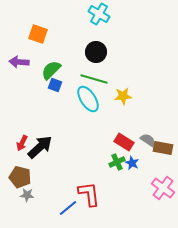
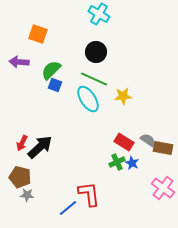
green line: rotated 8 degrees clockwise
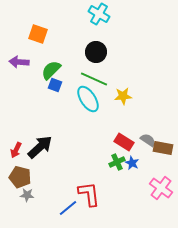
red arrow: moved 6 px left, 7 px down
pink cross: moved 2 px left
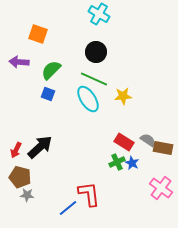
blue square: moved 7 px left, 9 px down
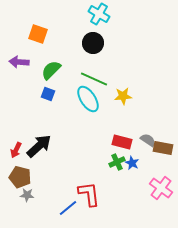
black circle: moved 3 px left, 9 px up
red rectangle: moved 2 px left; rotated 18 degrees counterclockwise
black arrow: moved 1 px left, 1 px up
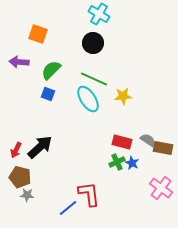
black arrow: moved 1 px right, 1 px down
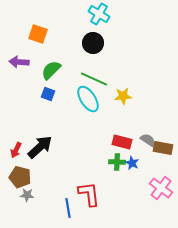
green cross: rotated 28 degrees clockwise
blue line: rotated 60 degrees counterclockwise
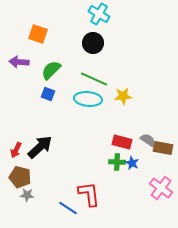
cyan ellipse: rotated 52 degrees counterclockwise
blue line: rotated 48 degrees counterclockwise
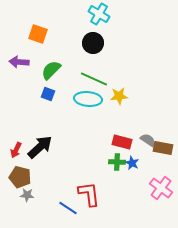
yellow star: moved 4 px left
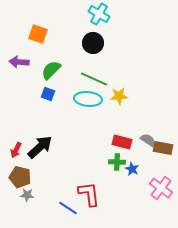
blue star: moved 6 px down
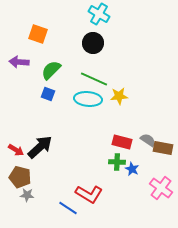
red arrow: rotated 84 degrees counterclockwise
red L-shape: rotated 128 degrees clockwise
